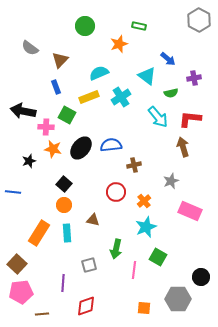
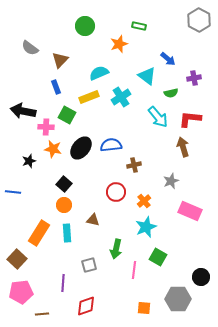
brown square at (17, 264): moved 5 px up
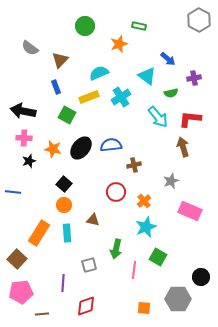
pink cross at (46, 127): moved 22 px left, 11 px down
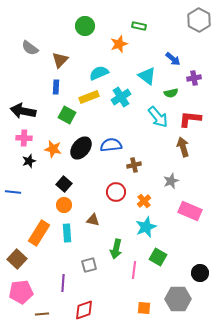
blue arrow at (168, 59): moved 5 px right
blue rectangle at (56, 87): rotated 24 degrees clockwise
black circle at (201, 277): moved 1 px left, 4 px up
red diamond at (86, 306): moved 2 px left, 4 px down
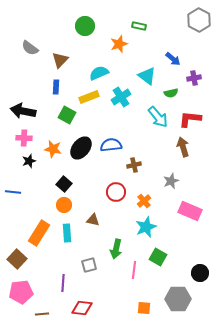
red diamond at (84, 310): moved 2 px left, 2 px up; rotated 25 degrees clockwise
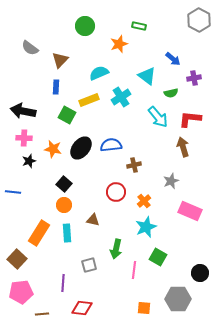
yellow rectangle at (89, 97): moved 3 px down
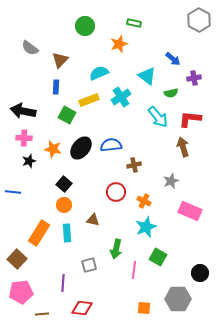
green rectangle at (139, 26): moved 5 px left, 3 px up
orange cross at (144, 201): rotated 24 degrees counterclockwise
